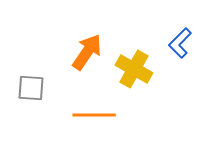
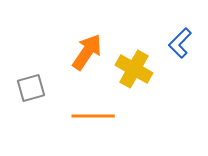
gray square: rotated 20 degrees counterclockwise
orange line: moved 1 px left, 1 px down
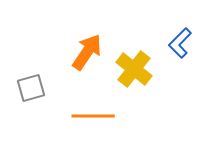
yellow cross: rotated 9 degrees clockwise
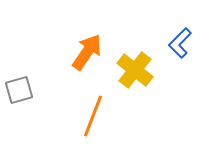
yellow cross: moved 1 px right, 1 px down
gray square: moved 12 px left, 2 px down
orange line: rotated 69 degrees counterclockwise
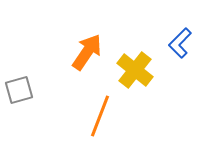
orange line: moved 7 px right
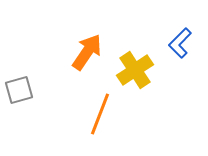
yellow cross: rotated 18 degrees clockwise
orange line: moved 2 px up
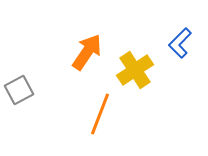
gray square: rotated 12 degrees counterclockwise
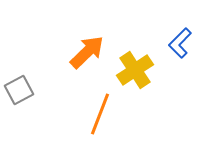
orange arrow: rotated 12 degrees clockwise
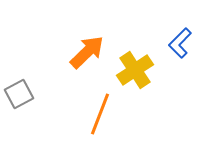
gray square: moved 4 px down
